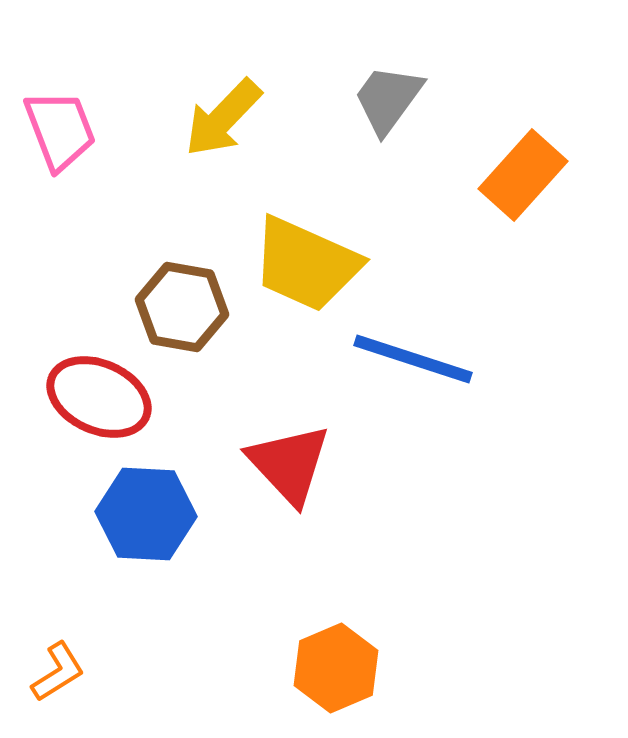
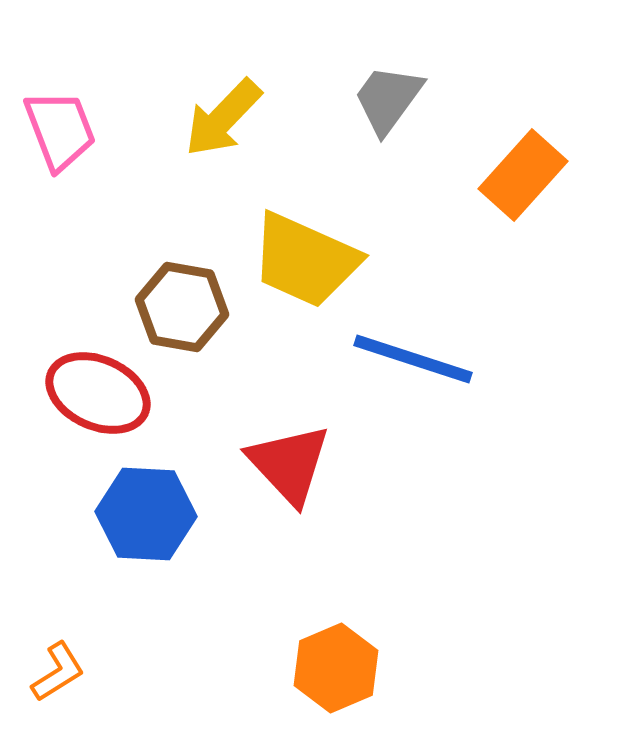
yellow trapezoid: moved 1 px left, 4 px up
red ellipse: moved 1 px left, 4 px up
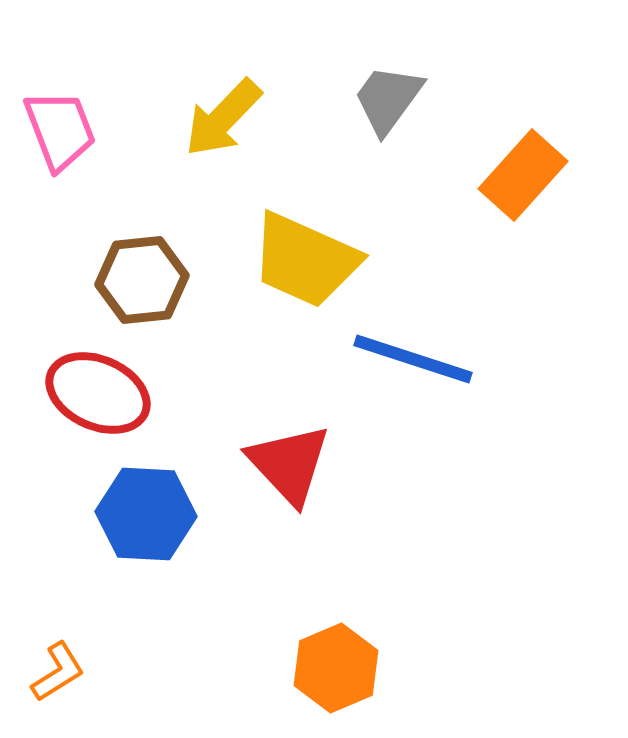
brown hexagon: moved 40 px left, 27 px up; rotated 16 degrees counterclockwise
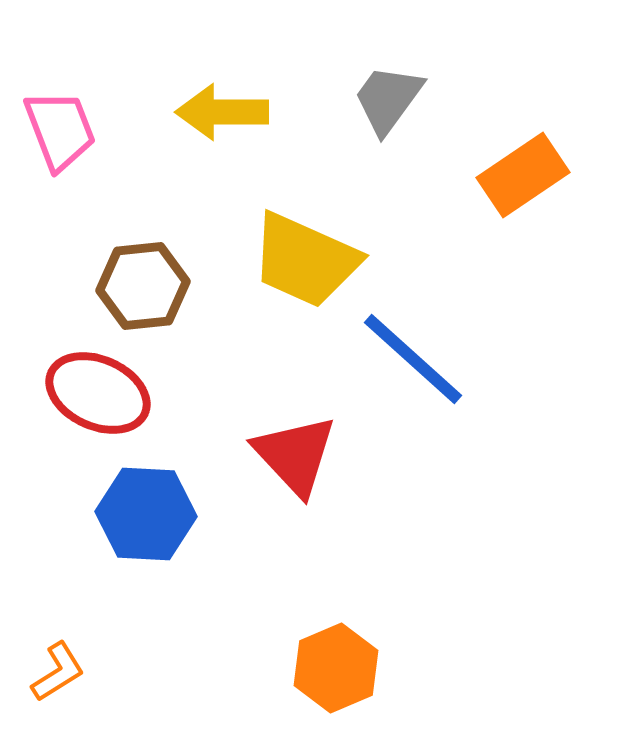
yellow arrow: moved 1 px left, 6 px up; rotated 46 degrees clockwise
orange rectangle: rotated 14 degrees clockwise
brown hexagon: moved 1 px right, 6 px down
blue line: rotated 24 degrees clockwise
red triangle: moved 6 px right, 9 px up
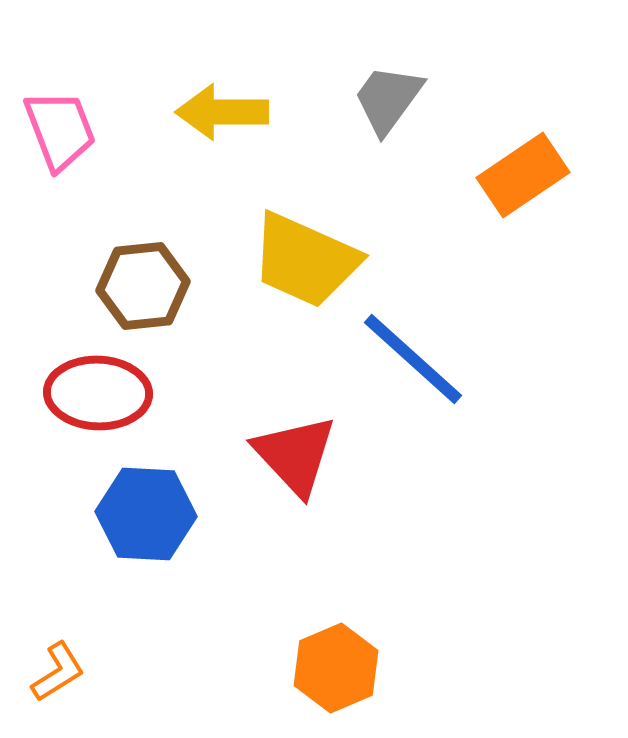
red ellipse: rotated 22 degrees counterclockwise
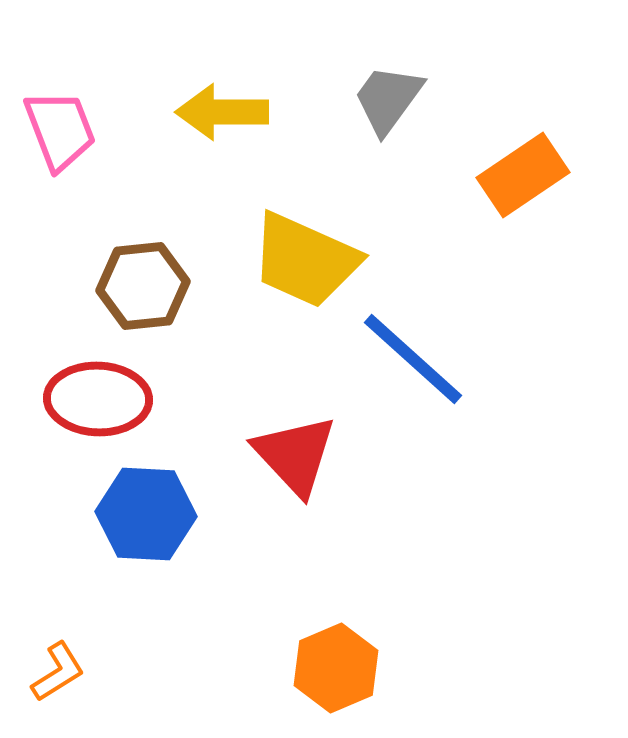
red ellipse: moved 6 px down
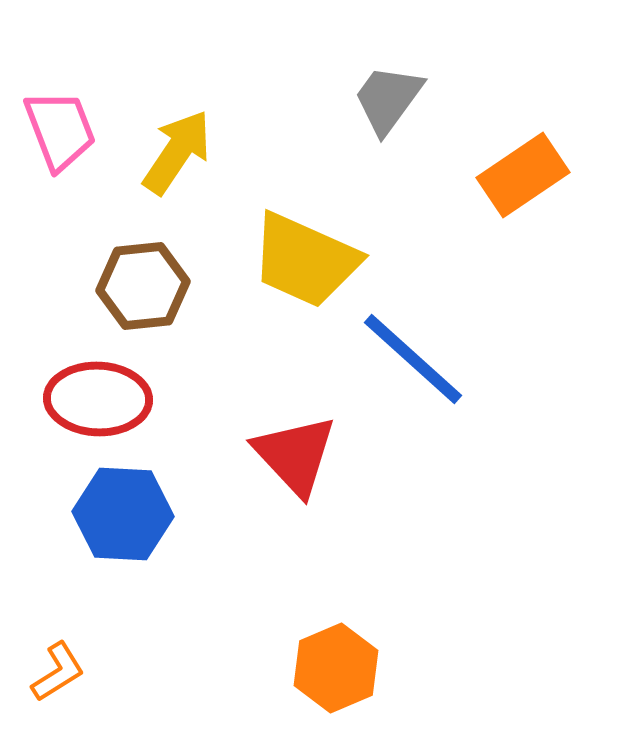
yellow arrow: moved 45 px left, 40 px down; rotated 124 degrees clockwise
blue hexagon: moved 23 px left
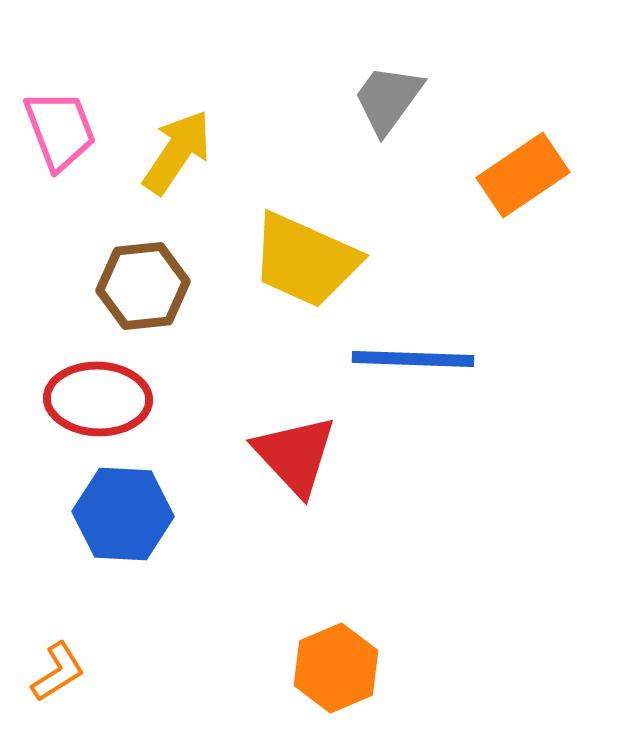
blue line: rotated 40 degrees counterclockwise
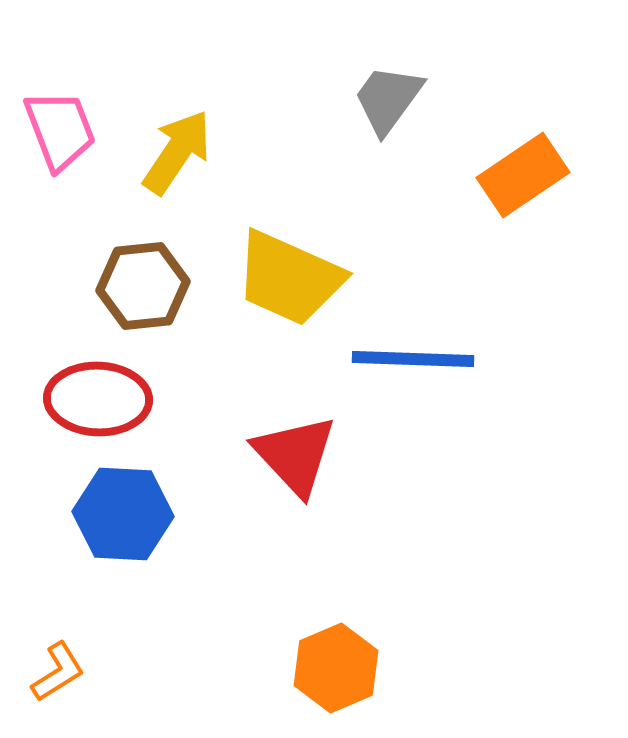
yellow trapezoid: moved 16 px left, 18 px down
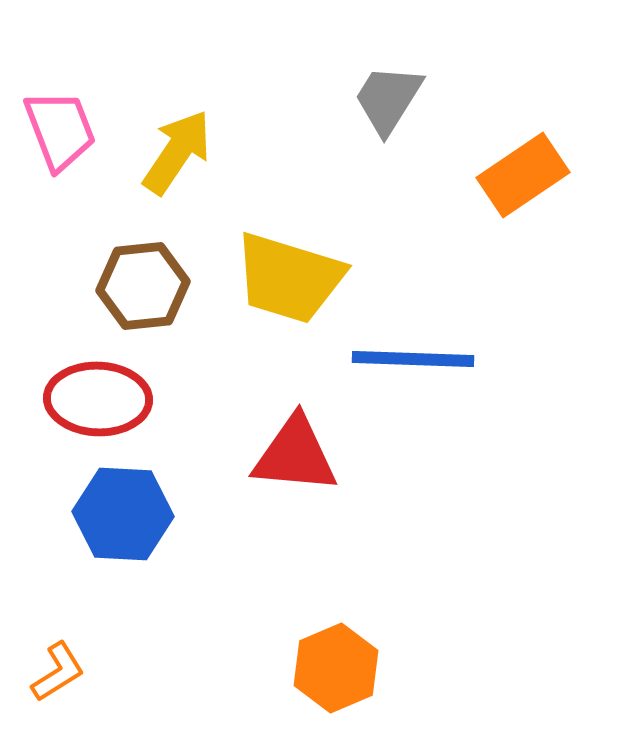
gray trapezoid: rotated 4 degrees counterclockwise
yellow trapezoid: rotated 7 degrees counterclockwise
red triangle: rotated 42 degrees counterclockwise
